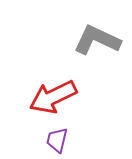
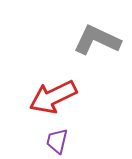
purple trapezoid: moved 1 px down
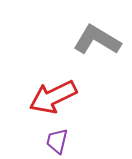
gray L-shape: rotated 6 degrees clockwise
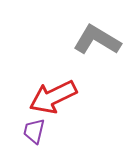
purple trapezoid: moved 23 px left, 10 px up
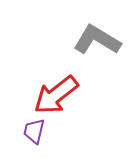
red arrow: moved 3 px right, 2 px up; rotated 12 degrees counterclockwise
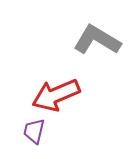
red arrow: rotated 15 degrees clockwise
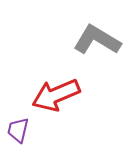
purple trapezoid: moved 16 px left, 1 px up
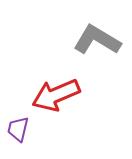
purple trapezoid: moved 1 px up
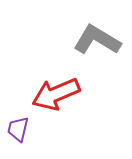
red arrow: moved 1 px up
